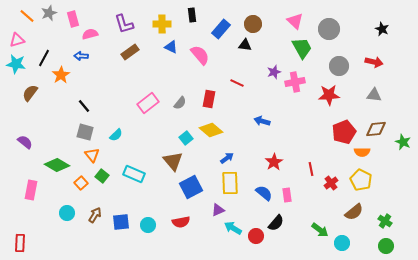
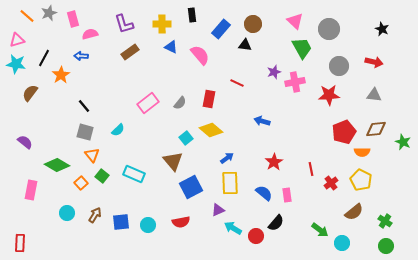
cyan semicircle at (116, 135): moved 2 px right, 5 px up
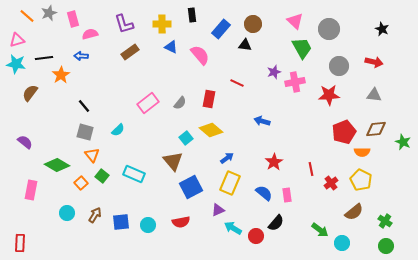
black line at (44, 58): rotated 54 degrees clockwise
yellow rectangle at (230, 183): rotated 25 degrees clockwise
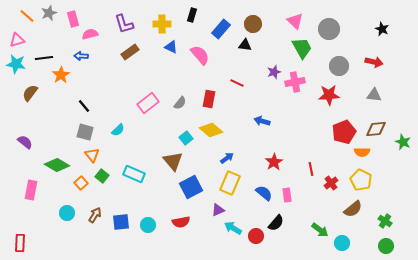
black rectangle at (192, 15): rotated 24 degrees clockwise
brown semicircle at (354, 212): moved 1 px left, 3 px up
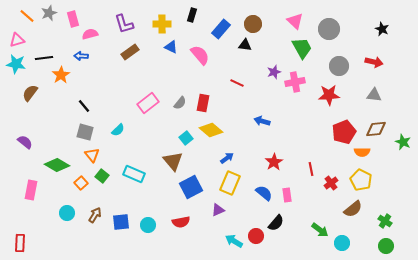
red rectangle at (209, 99): moved 6 px left, 4 px down
cyan arrow at (233, 228): moved 1 px right, 13 px down
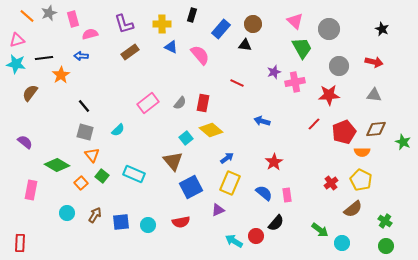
red line at (311, 169): moved 3 px right, 45 px up; rotated 56 degrees clockwise
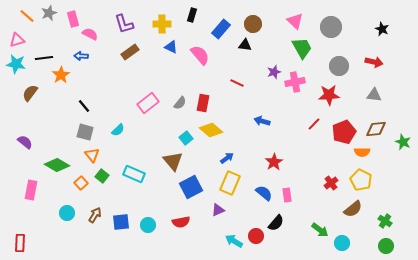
gray circle at (329, 29): moved 2 px right, 2 px up
pink semicircle at (90, 34): rotated 42 degrees clockwise
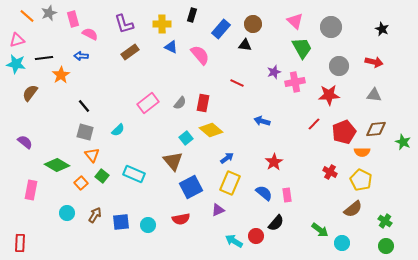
red cross at (331, 183): moved 1 px left, 11 px up; rotated 24 degrees counterclockwise
red semicircle at (181, 222): moved 3 px up
